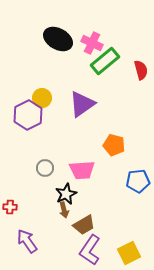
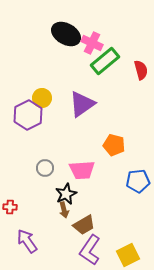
black ellipse: moved 8 px right, 5 px up
yellow square: moved 1 px left, 2 px down
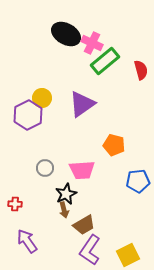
red cross: moved 5 px right, 3 px up
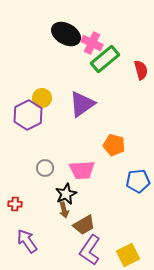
green rectangle: moved 2 px up
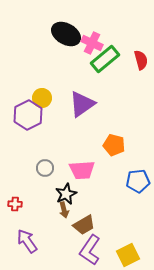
red semicircle: moved 10 px up
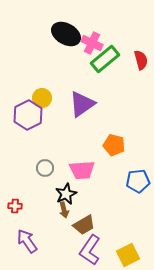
red cross: moved 2 px down
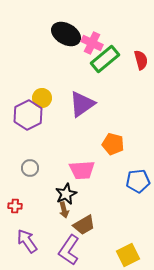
orange pentagon: moved 1 px left, 1 px up
gray circle: moved 15 px left
purple L-shape: moved 21 px left
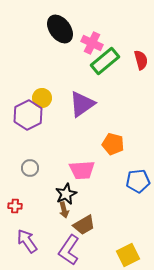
black ellipse: moved 6 px left, 5 px up; rotated 24 degrees clockwise
green rectangle: moved 2 px down
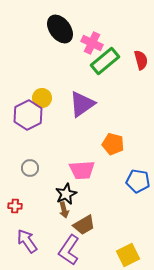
blue pentagon: rotated 15 degrees clockwise
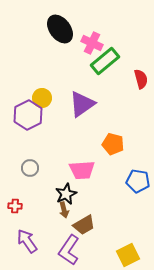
red semicircle: moved 19 px down
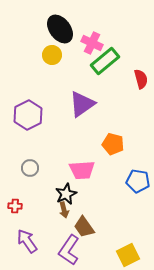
yellow circle: moved 10 px right, 43 px up
brown trapezoid: moved 2 px down; rotated 85 degrees clockwise
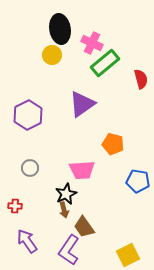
black ellipse: rotated 28 degrees clockwise
green rectangle: moved 2 px down
